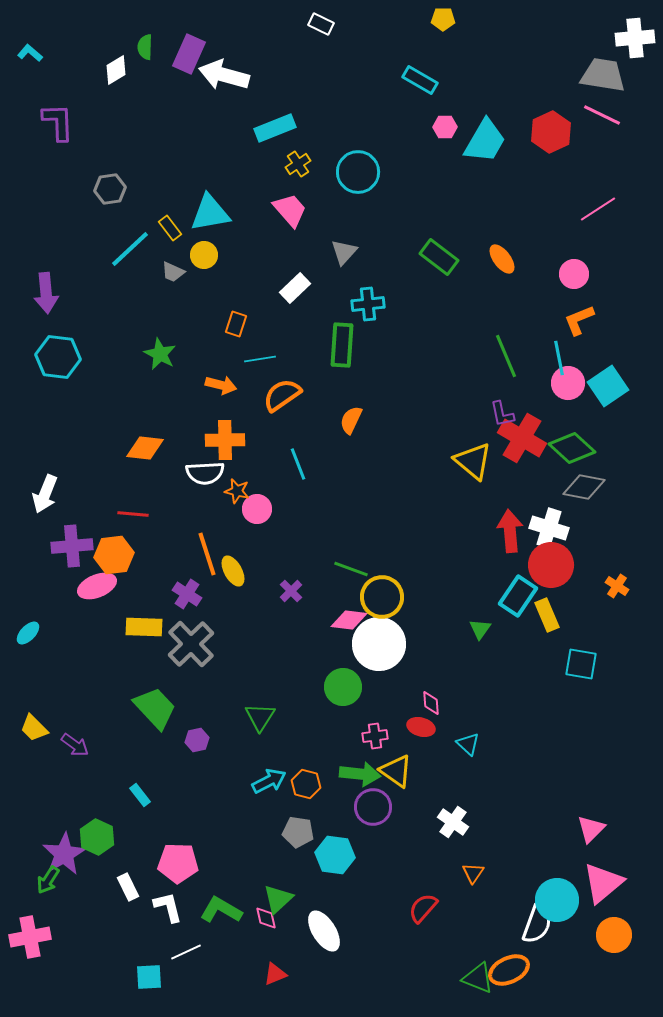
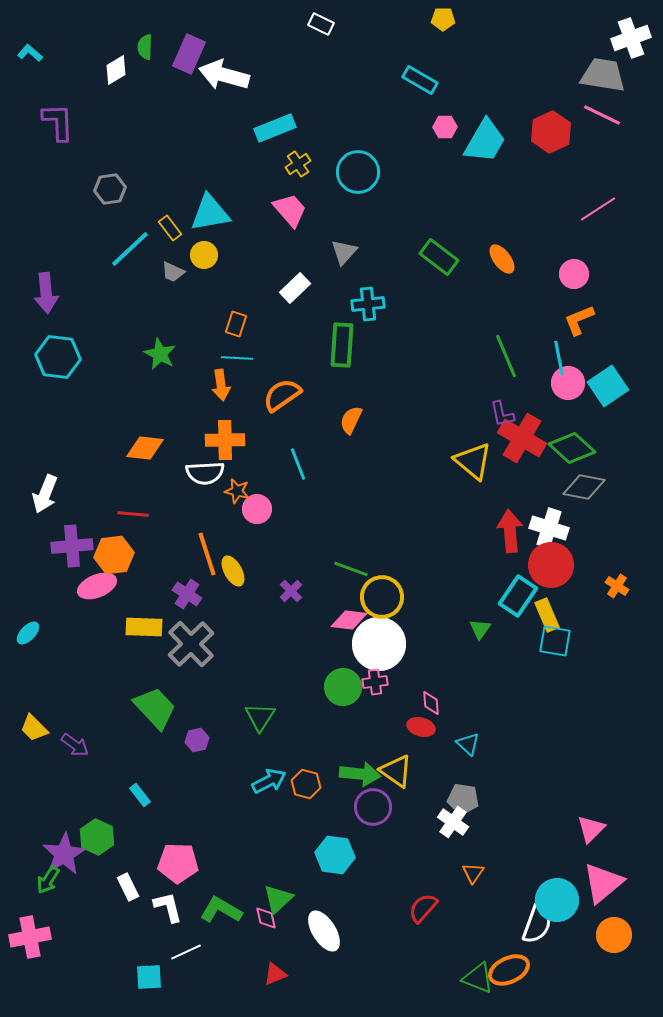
white cross at (635, 38): moved 4 px left; rotated 15 degrees counterclockwise
cyan line at (260, 359): moved 23 px left, 1 px up; rotated 12 degrees clockwise
orange arrow at (221, 385): rotated 68 degrees clockwise
cyan square at (581, 664): moved 26 px left, 23 px up
pink cross at (375, 736): moved 54 px up
gray pentagon at (298, 832): moved 165 px right, 33 px up
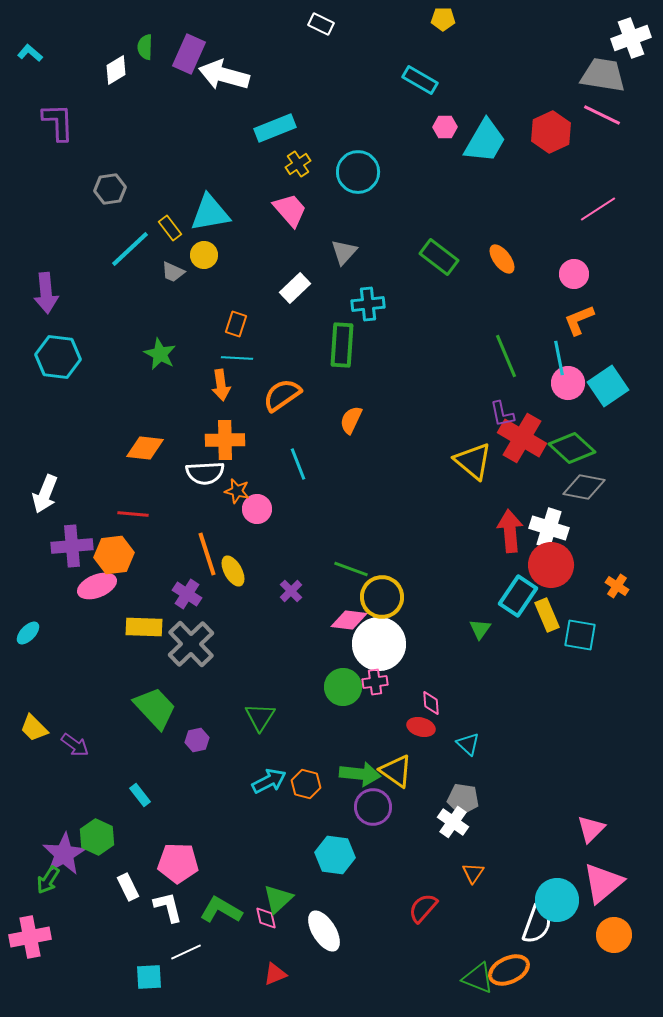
cyan square at (555, 641): moved 25 px right, 6 px up
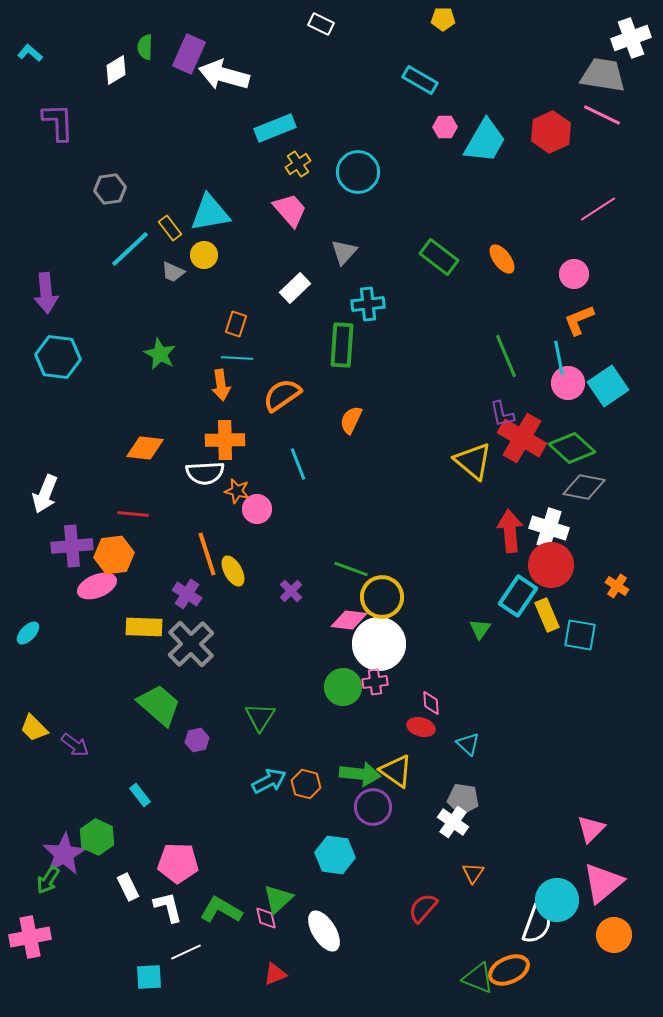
green trapezoid at (155, 708): moved 4 px right, 3 px up; rotated 6 degrees counterclockwise
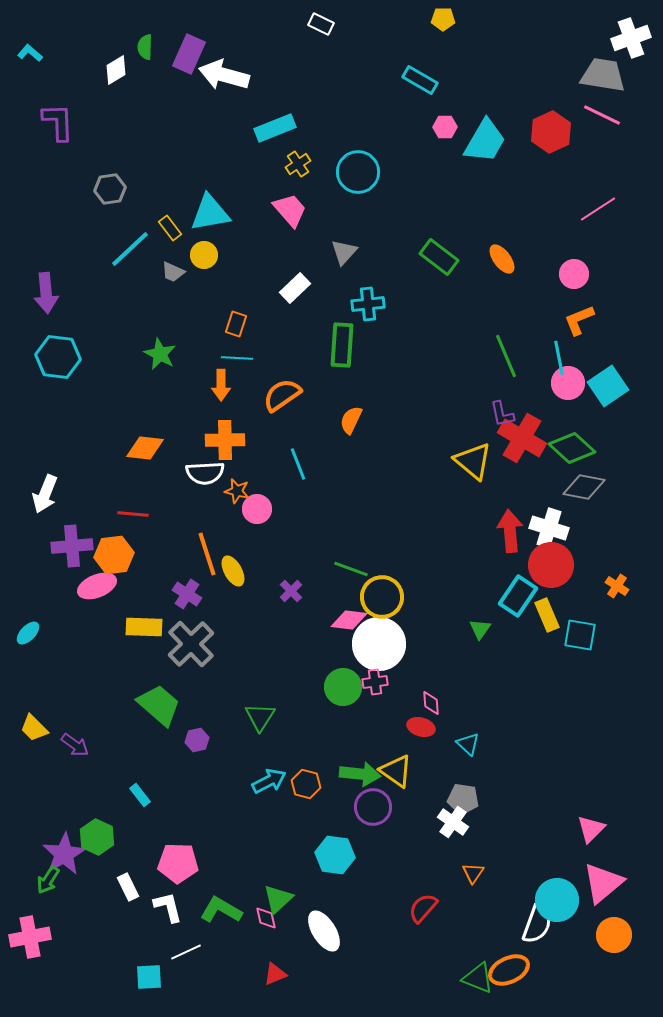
orange arrow at (221, 385): rotated 8 degrees clockwise
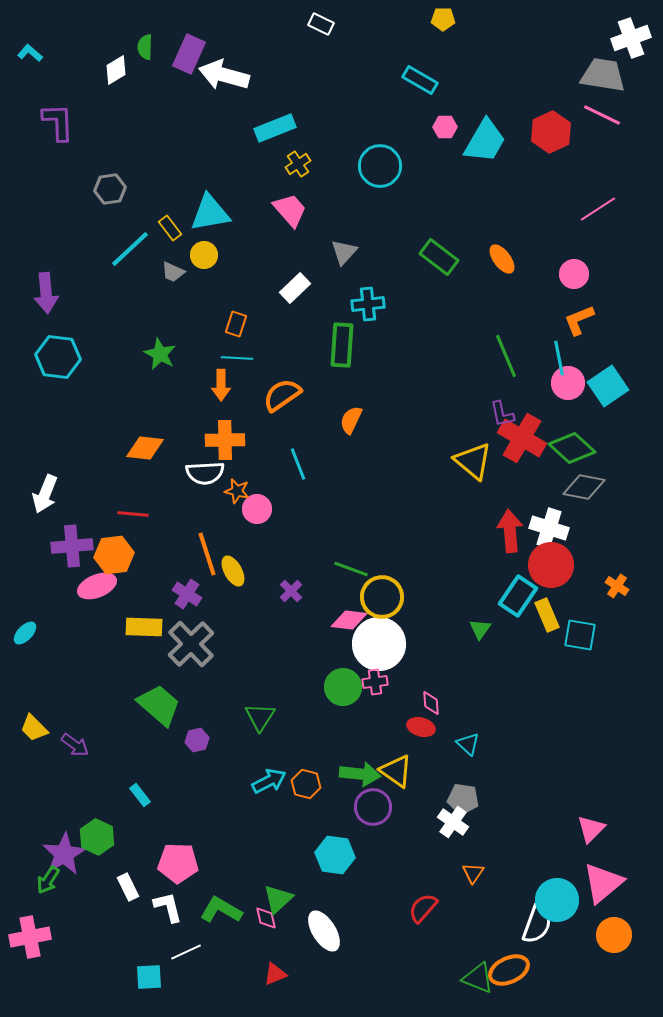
cyan circle at (358, 172): moved 22 px right, 6 px up
cyan ellipse at (28, 633): moved 3 px left
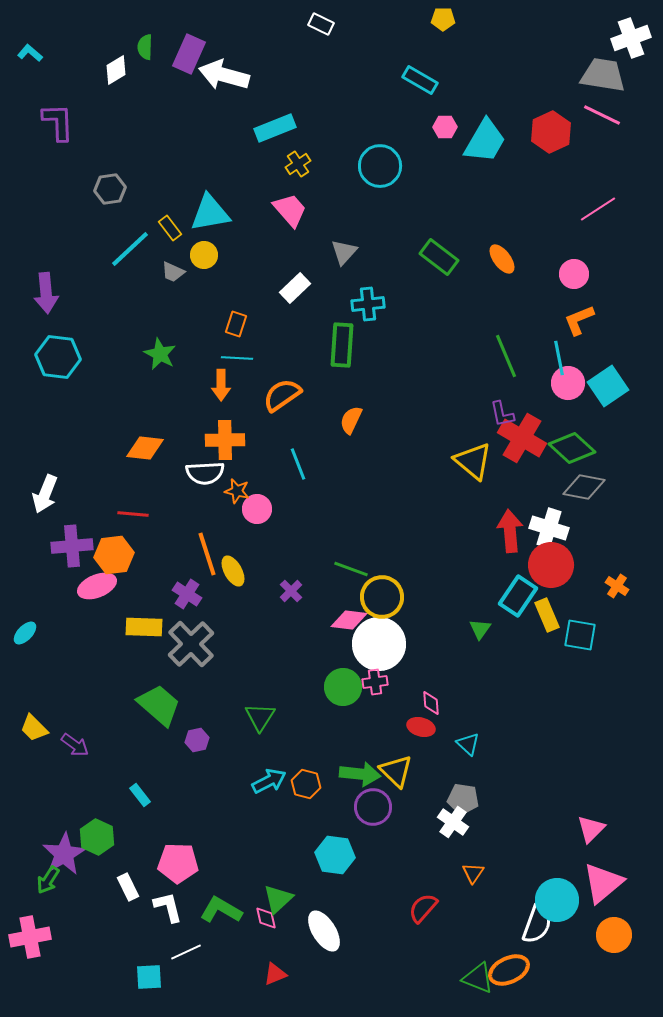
yellow triangle at (396, 771): rotated 9 degrees clockwise
